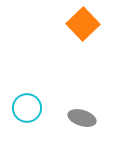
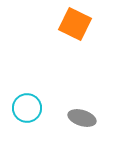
orange square: moved 8 px left; rotated 20 degrees counterclockwise
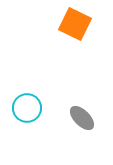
gray ellipse: rotated 28 degrees clockwise
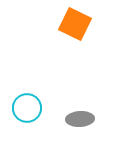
gray ellipse: moved 2 px left, 1 px down; rotated 48 degrees counterclockwise
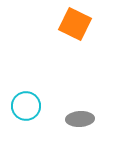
cyan circle: moved 1 px left, 2 px up
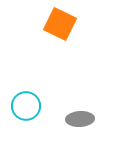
orange square: moved 15 px left
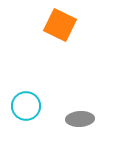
orange square: moved 1 px down
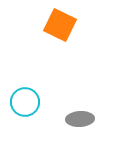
cyan circle: moved 1 px left, 4 px up
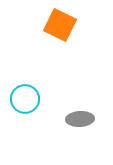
cyan circle: moved 3 px up
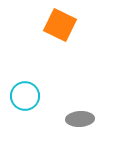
cyan circle: moved 3 px up
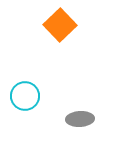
orange square: rotated 20 degrees clockwise
